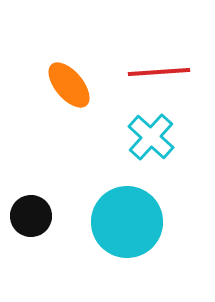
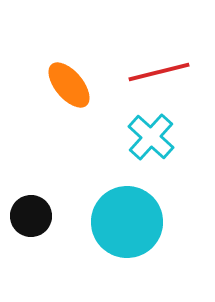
red line: rotated 10 degrees counterclockwise
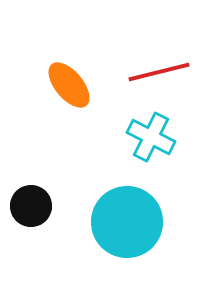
cyan cross: rotated 15 degrees counterclockwise
black circle: moved 10 px up
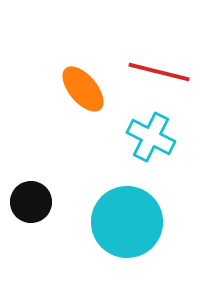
red line: rotated 28 degrees clockwise
orange ellipse: moved 14 px right, 4 px down
black circle: moved 4 px up
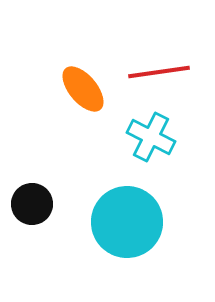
red line: rotated 22 degrees counterclockwise
black circle: moved 1 px right, 2 px down
